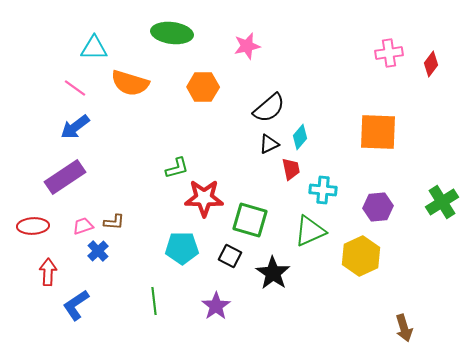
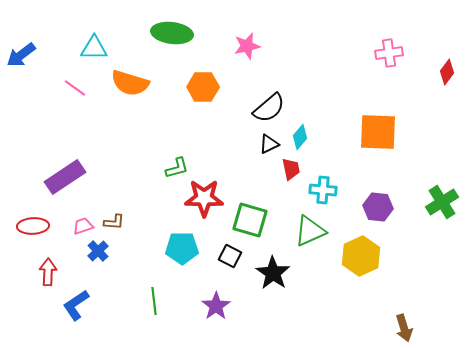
red diamond: moved 16 px right, 8 px down
blue arrow: moved 54 px left, 72 px up
purple hexagon: rotated 12 degrees clockwise
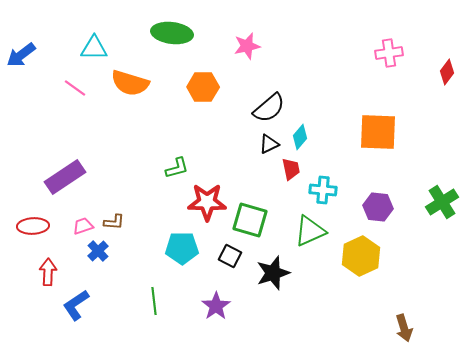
red star: moved 3 px right, 4 px down
black star: rotated 20 degrees clockwise
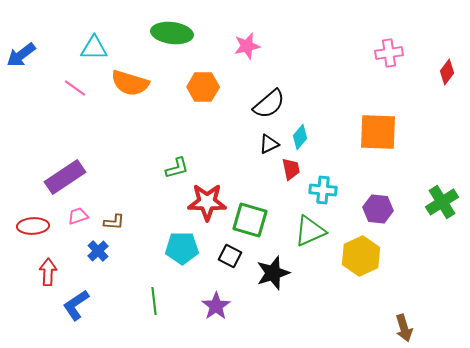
black semicircle: moved 4 px up
purple hexagon: moved 2 px down
pink trapezoid: moved 5 px left, 10 px up
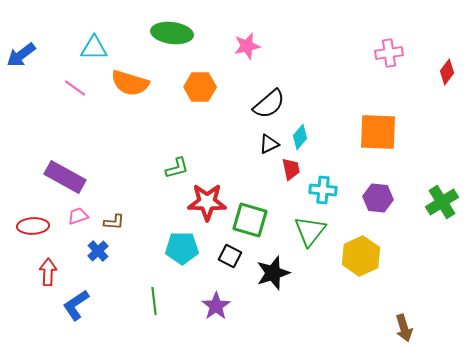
orange hexagon: moved 3 px left
purple rectangle: rotated 63 degrees clockwise
purple hexagon: moved 11 px up
green triangle: rotated 28 degrees counterclockwise
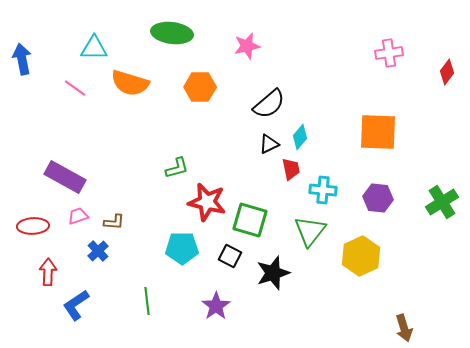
blue arrow: moved 1 px right, 4 px down; rotated 116 degrees clockwise
red star: rotated 12 degrees clockwise
green line: moved 7 px left
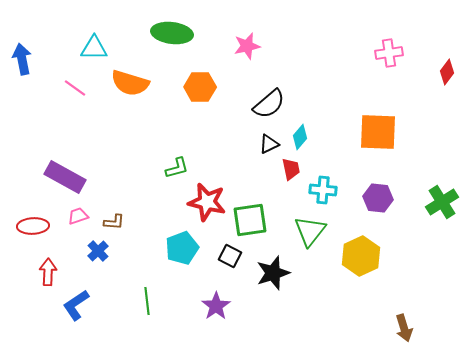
green square: rotated 24 degrees counterclockwise
cyan pentagon: rotated 20 degrees counterclockwise
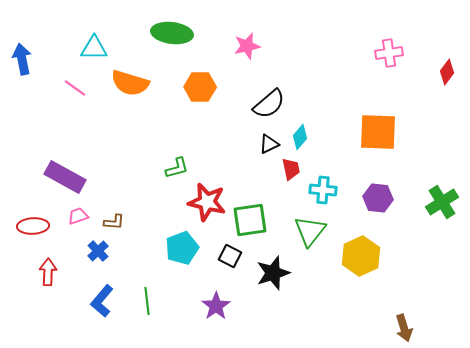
blue L-shape: moved 26 px right, 4 px up; rotated 16 degrees counterclockwise
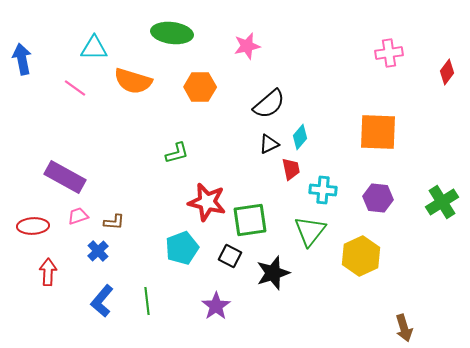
orange semicircle: moved 3 px right, 2 px up
green L-shape: moved 15 px up
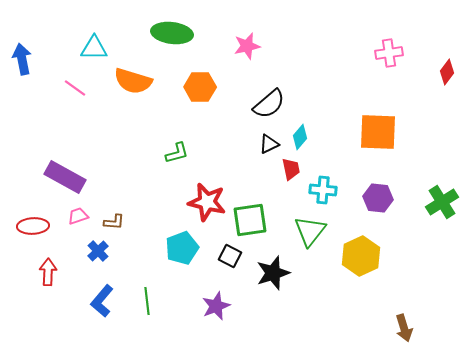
purple star: rotated 12 degrees clockwise
